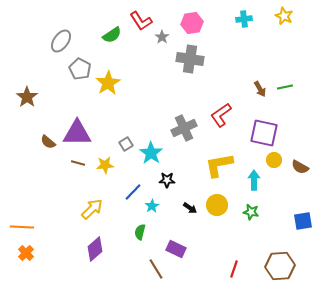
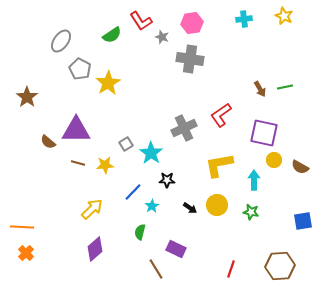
gray star at (162, 37): rotated 16 degrees counterclockwise
purple triangle at (77, 133): moved 1 px left, 3 px up
red line at (234, 269): moved 3 px left
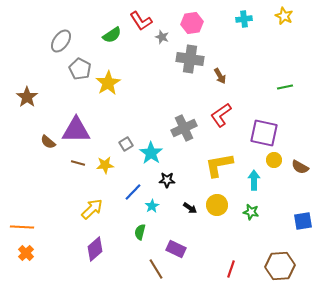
brown arrow at (260, 89): moved 40 px left, 13 px up
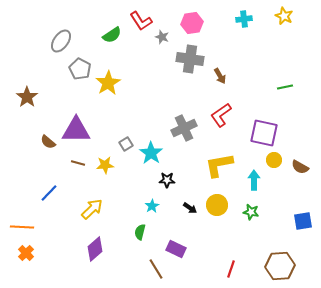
blue line at (133, 192): moved 84 px left, 1 px down
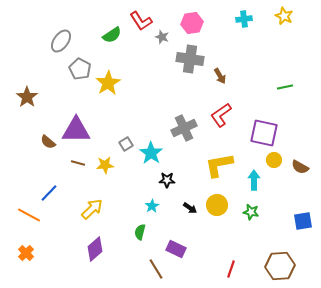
orange line at (22, 227): moved 7 px right, 12 px up; rotated 25 degrees clockwise
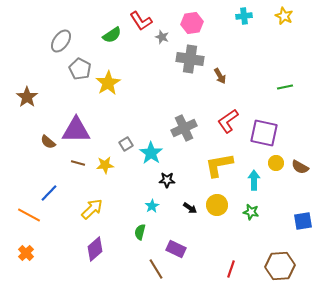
cyan cross at (244, 19): moved 3 px up
red L-shape at (221, 115): moved 7 px right, 6 px down
yellow circle at (274, 160): moved 2 px right, 3 px down
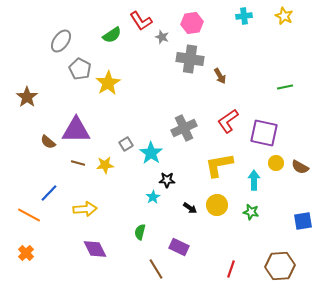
cyan star at (152, 206): moved 1 px right, 9 px up
yellow arrow at (92, 209): moved 7 px left; rotated 40 degrees clockwise
purple diamond at (95, 249): rotated 75 degrees counterclockwise
purple rectangle at (176, 249): moved 3 px right, 2 px up
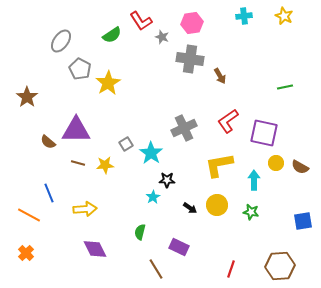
blue line at (49, 193): rotated 66 degrees counterclockwise
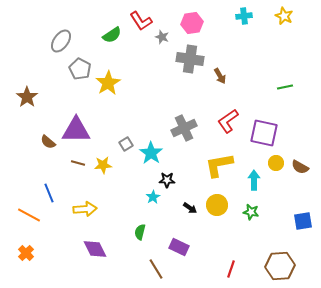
yellow star at (105, 165): moved 2 px left
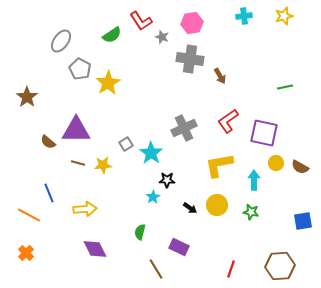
yellow star at (284, 16): rotated 30 degrees clockwise
